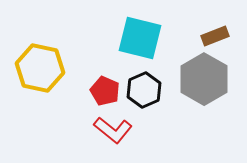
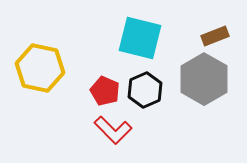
black hexagon: moved 1 px right
red L-shape: rotated 6 degrees clockwise
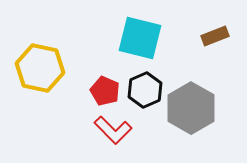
gray hexagon: moved 13 px left, 29 px down
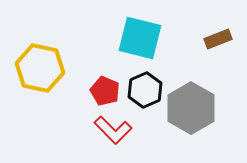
brown rectangle: moved 3 px right, 3 px down
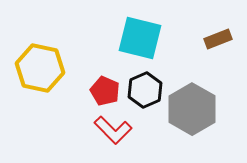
gray hexagon: moved 1 px right, 1 px down
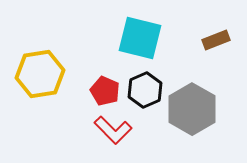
brown rectangle: moved 2 px left, 1 px down
yellow hexagon: moved 6 px down; rotated 21 degrees counterclockwise
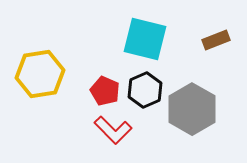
cyan square: moved 5 px right, 1 px down
